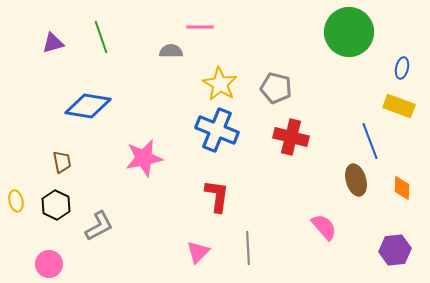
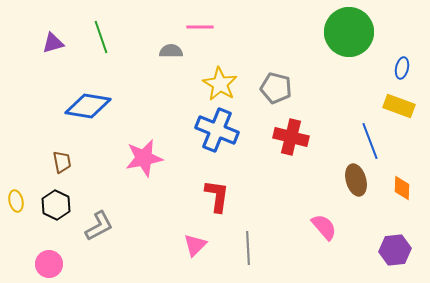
pink triangle: moved 3 px left, 7 px up
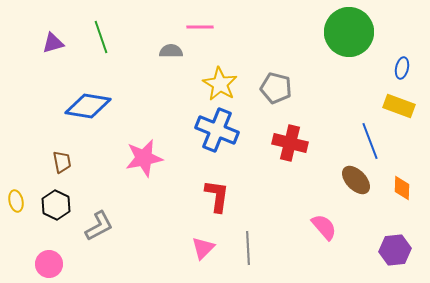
red cross: moved 1 px left, 6 px down
brown ellipse: rotated 28 degrees counterclockwise
pink triangle: moved 8 px right, 3 px down
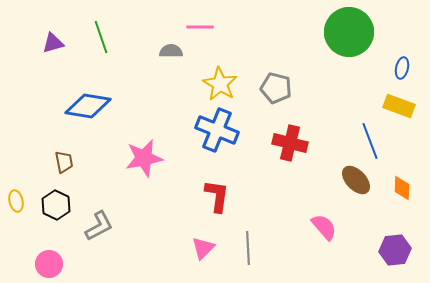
brown trapezoid: moved 2 px right
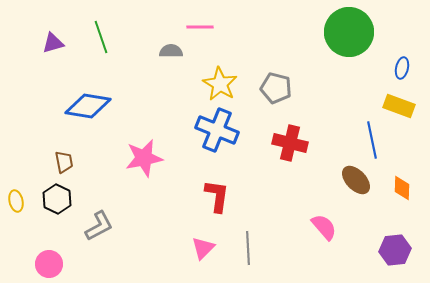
blue line: moved 2 px right, 1 px up; rotated 9 degrees clockwise
black hexagon: moved 1 px right, 6 px up
